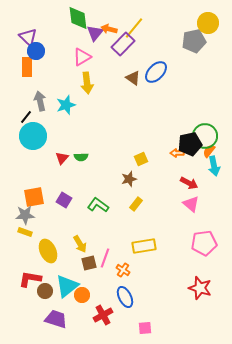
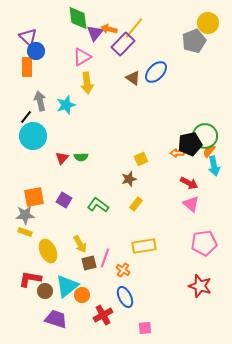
gray pentagon at (194, 41): rotated 10 degrees counterclockwise
red star at (200, 288): moved 2 px up
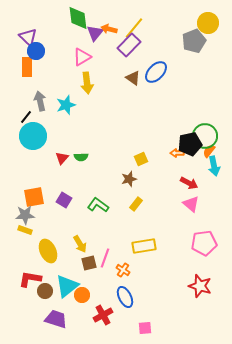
purple rectangle at (123, 44): moved 6 px right, 1 px down
yellow rectangle at (25, 232): moved 2 px up
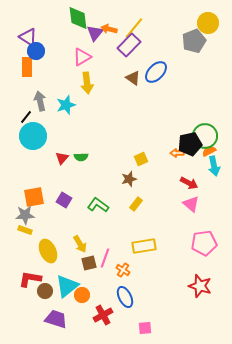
purple triangle at (28, 37): rotated 12 degrees counterclockwise
orange semicircle at (209, 151): rotated 24 degrees clockwise
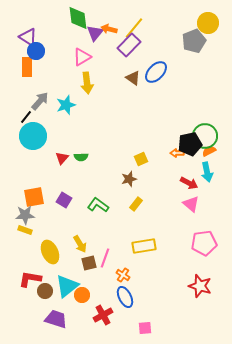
gray arrow at (40, 101): rotated 54 degrees clockwise
cyan arrow at (214, 166): moved 7 px left, 6 px down
yellow ellipse at (48, 251): moved 2 px right, 1 px down
orange cross at (123, 270): moved 5 px down
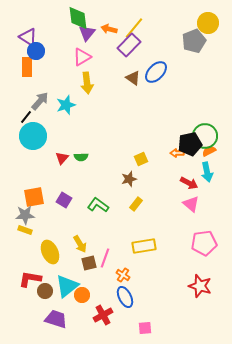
purple triangle at (95, 33): moved 8 px left
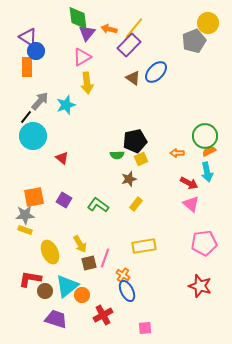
black pentagon at (190, 144): moved 55 px left, 3 px up
green semicircle at (81, 157): moved 36 px right, 2 px up
red triangle at (62, 158): rotated 32 degrees counterclockwise
blue ellipse at (125, 297): moved 2 px right, 6 px up
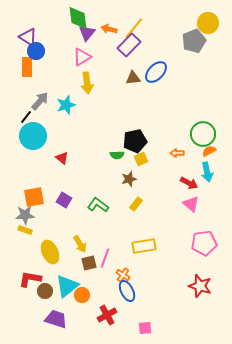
brown triangle at (133, 78): rotated 42 degrees counterclockwise
green circle at (205, 136): moved 2 px left, 2 px up
red cross at (103, 315): moved 4 px right
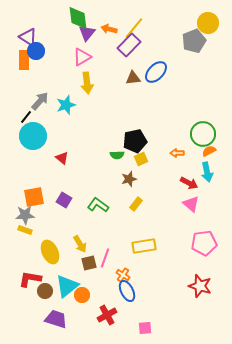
orange rectangle at (27, 67): moved 3 px left, 7 px up
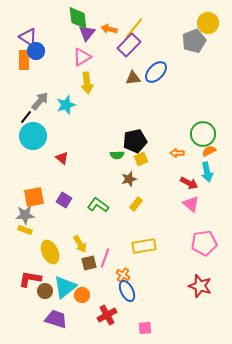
cyan triangle at (67, 286): moved 2 px left, 1 px down
